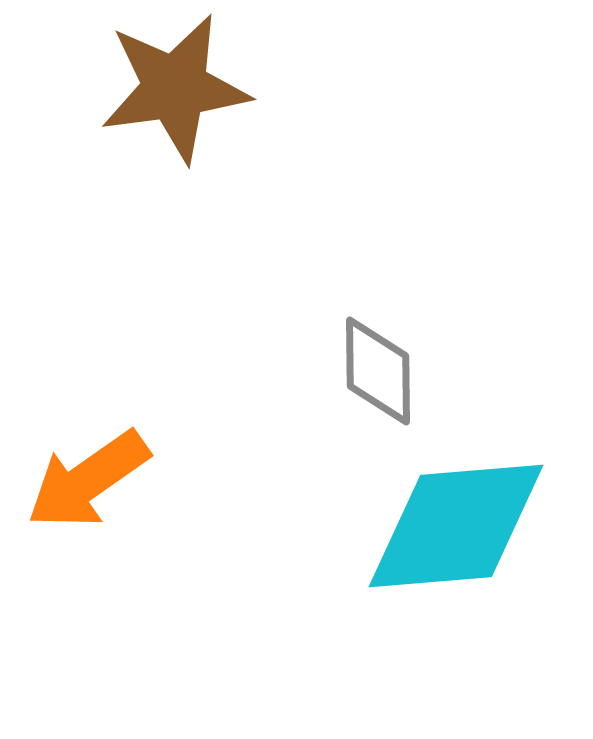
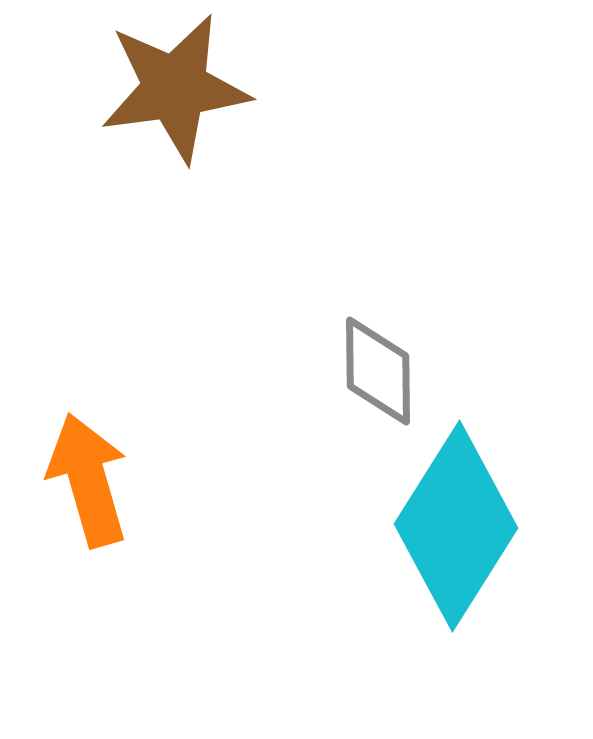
orange arrow: rotated 109 degrees clockwise
cyan diamond: rotated 53 degrees counterclockwise
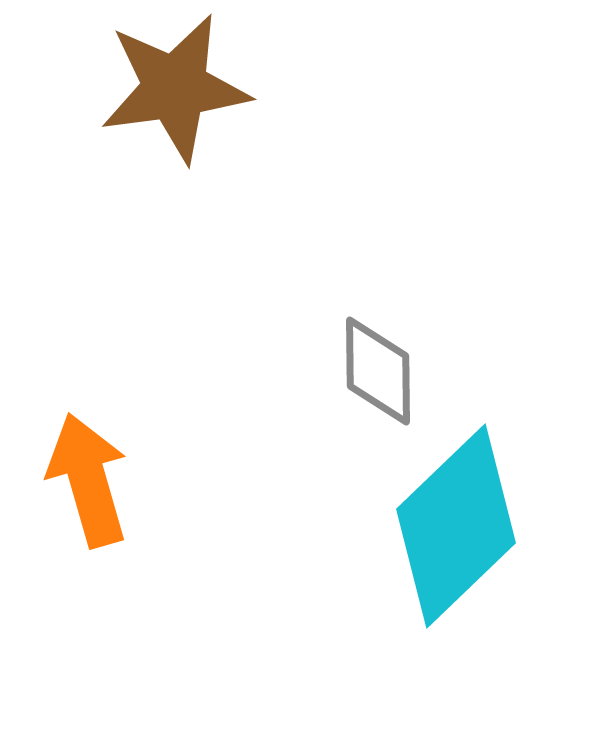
cyan diamond: rotated 14 degrees clockwise
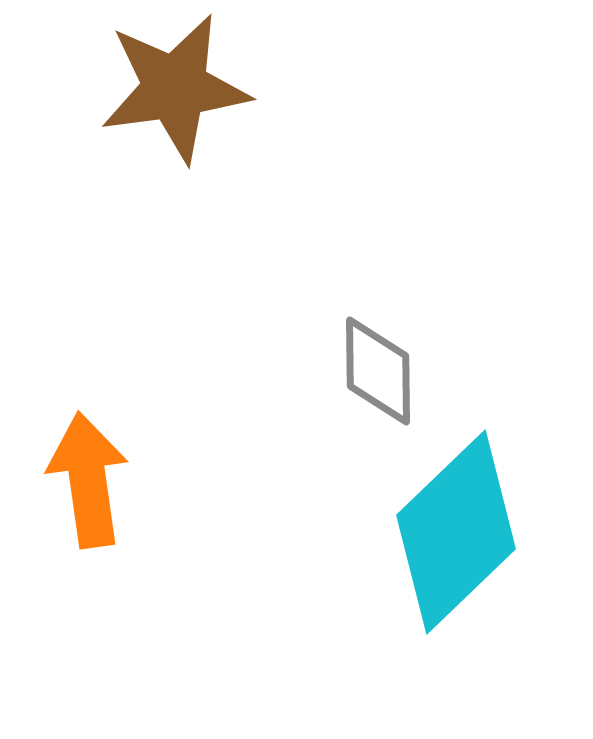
orange arrow: rotated 8 degrees clockwise
cyan diamond: moved 6 px down
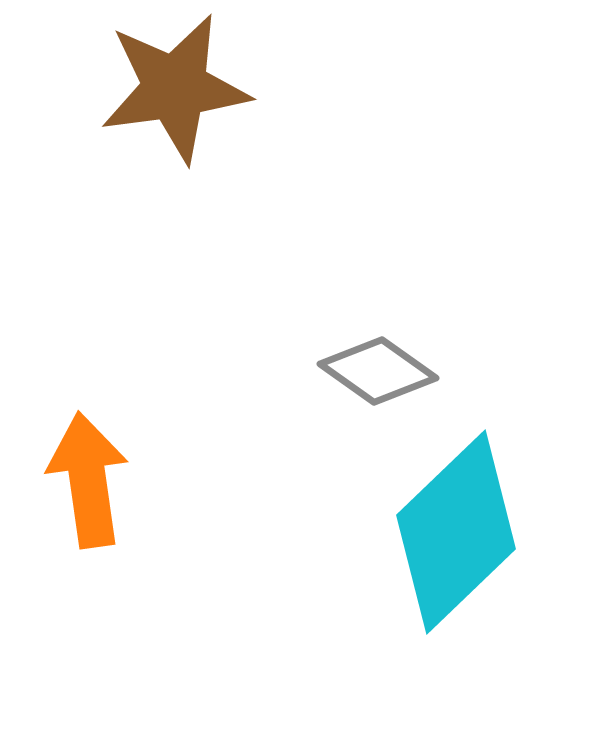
gray diamond: rotated 54 degrees counterclockwise
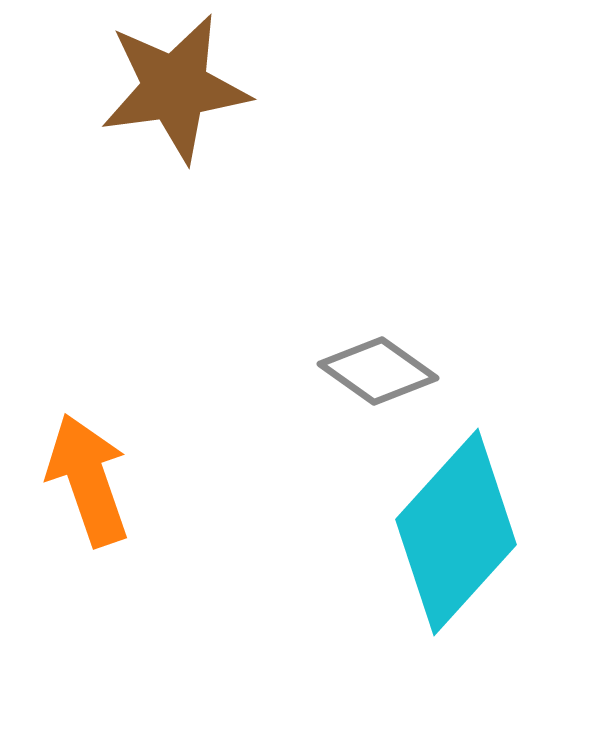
orange arrow: rotated 11 degrees counterclockwise
cyan diamond: rotated 4 degrees counterclockwise
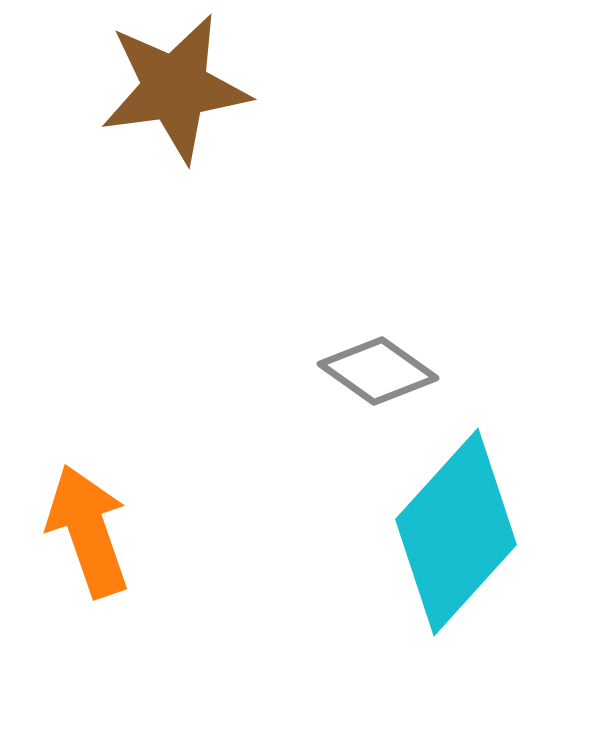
orange arrow: moved 51 px down
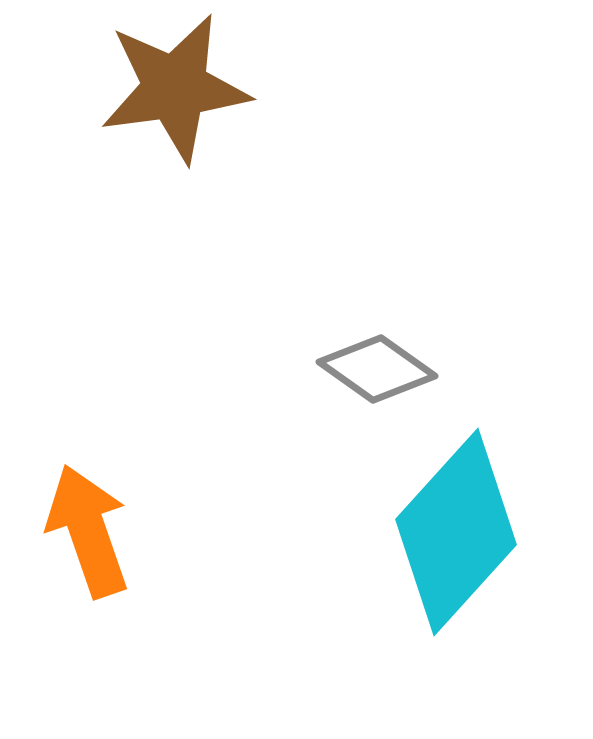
gray diamond: moved 1 px left, 2 px up
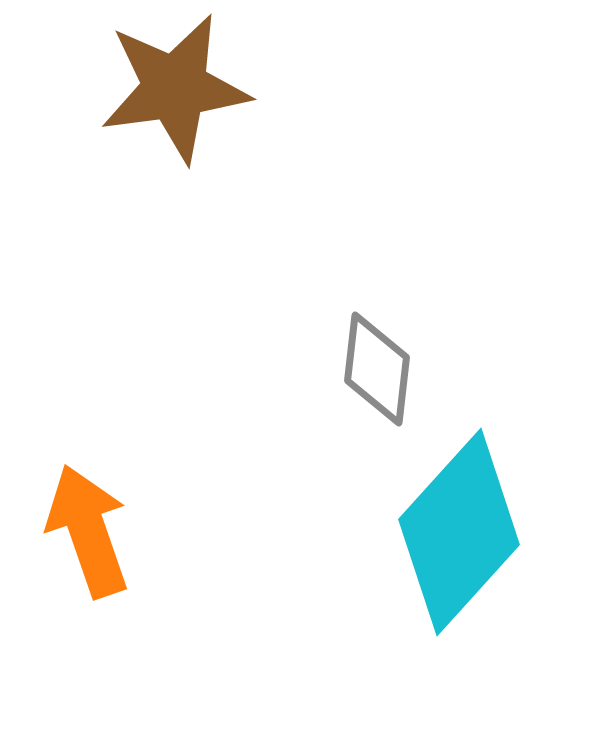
gray diamond: rotated 61 degrees clockwise
cyan diamond: moved 3 px right
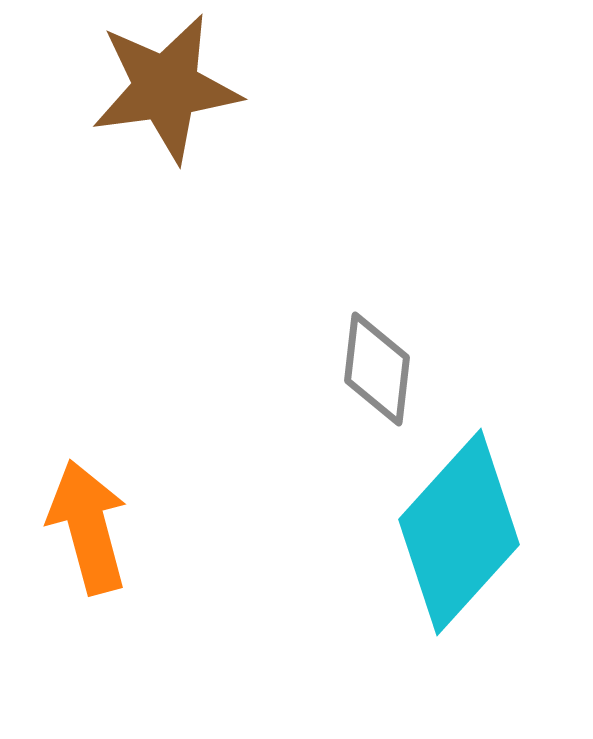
brown star: moved 9 px left
orange arrow: moved 4 px up; rotated 4 degrees clockwise
